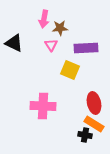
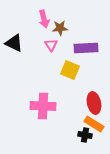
pink arrow: rotated 24 degrees counterclockwise
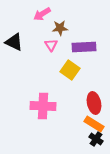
pink arrow: moved 2 px left, 5 px up; rotated 72 degrees clockwise
black triangle: moved 1 px up
purple rectangle: moved 2 px left, 1 px up
yellow square: rotated 12 degrees clockwise
black cross: moved 11 px right, 4 px down; rotated 24 degrees clockwise
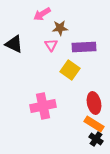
black triangle: moved 2 px down
pink cross: rotated 15 degrees counterclockwise
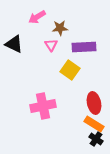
pink arrow: moved 5 px left, 3 px down
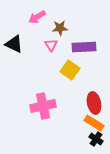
orange rectangle: moved 1 px up
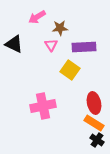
black cross: moved 1 px right, 1 px down
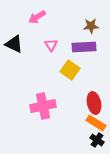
brown star: moved 31 px right, 2 px up
orange rectangle: moved 2 px right
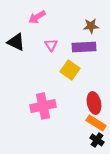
black triangle: moved 2 px right, 2 px up
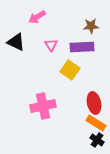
purple rectangle: moved 2 px left
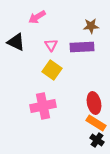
yellow square: moved 18 px left
